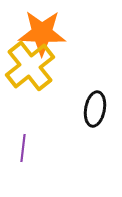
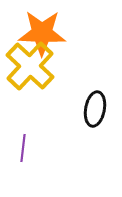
yellow cross: rotated 9 degrees counterclockwise
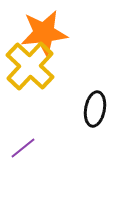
orange star: moved 2 px right; rotated 9 degrees counterclockwise
purple line: rotated 44 degrees clockwise
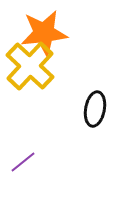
purple line: moved 14 px down
